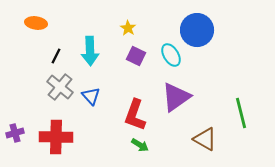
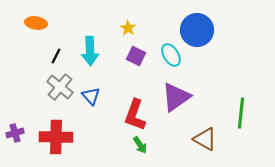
green line: rotated 20 degrees clockwise
green arrow: rotated 24 degrees clockwise
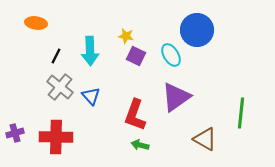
yellow star: moved 2 px left, 8 px down; rotated 21 degrees counterclockwise
green arrow: rotated 138 degrees clockwise
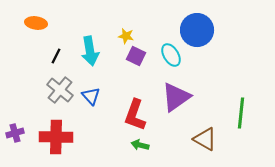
cyan arrow: rotated 8 degrees counterclockwise
gray cross: moved 3 px down
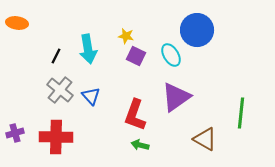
orange ellipse: moved 19 px left
cyan arrow: moved 2 px left, 2 px up
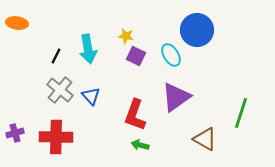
green line: rotated 12 degrees clockwise
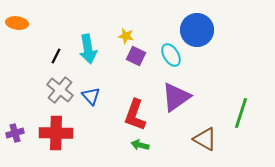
red cross: moved 4 px up
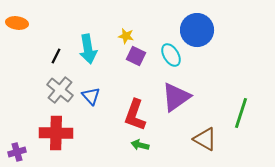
purple cross: moved 2 px right, 19 px down
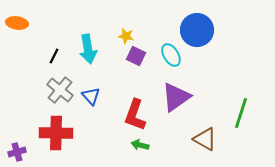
black line: moved 2 px left
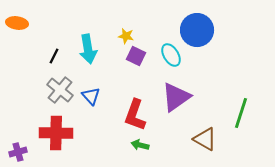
purple cross: moved 1 px right
